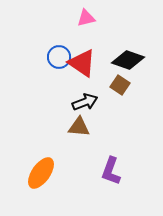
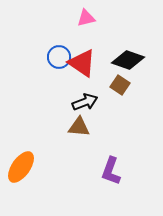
orange ellipse: moved 20 px left, 6 px up
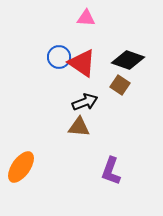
pink triangle: rotated 18 degrees clockwise
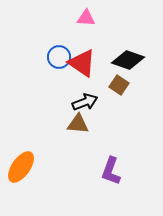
brown square: moved 1 px left
brown triangle: moved 1 px left, 3 px up
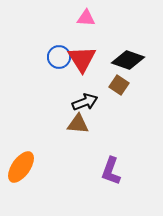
red triangle: moved 4 px up; rotated 24 degrees clockwise
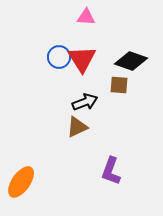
pink triangle: moved 1 px up
black diamond: moved 3 px right, 1 px down
brown square: rotated 30 degrees counterclockwise
brown triangle: moved 1 px left, 3 px down; rotated 30 degrees counterclockwise
orange ellipse: moved 15 px down
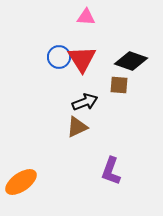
orange ellipse: rotated 20 degrees clockwise
